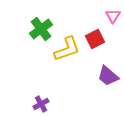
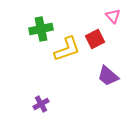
pink triangle: rotated 14 degrees counterclockwise
green cross: rotated 25 degrees clockwise
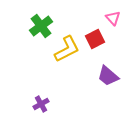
pink triangle: moved 2 px down
green cross: moved 3 px up; rotated 25 degrees counterclockwise
yellow L-shape: rotated 8 degrees counterclockwise
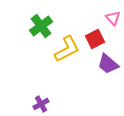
purple trapezoid: moved 12 px up
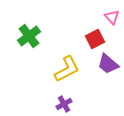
pink triangle: moved 1 px left, 1 px up
green cross: moved 12 px left, 10 px down
yellow L-shape: moved 20 px down
purple cross: moved 23 px right
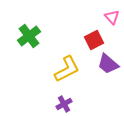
red square: moved 1 px left, 1 px down
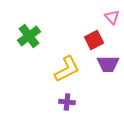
purple trapezoid: rotated 40 degrees counterclockwise
purple cross: moved 3 px right, 2 px up; rotated 35 degrees clockwise
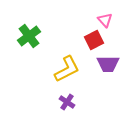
pink triangle: moved 7 px left, 3 px down
purple cross: rotated 28 degrees clockwise
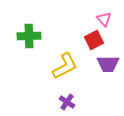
pink triangle: moved 1 px left, 1 px up
green cross: rotated 35 degrees clockwise
yellow L-shape: moved 2 px left, 3 px up
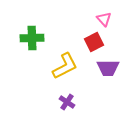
green cross: moved 3 px right, 2 px down
red square: moved 2 px down
purple trapezoid: moved 4 px down
